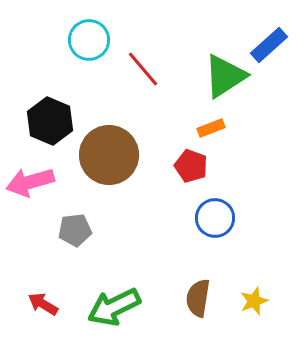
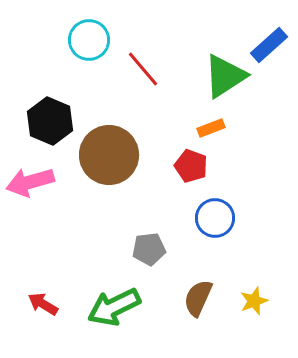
gray pentagon: moved 74 px right, 19 px down
brown semicircle: rotated 15 degrees clockwise
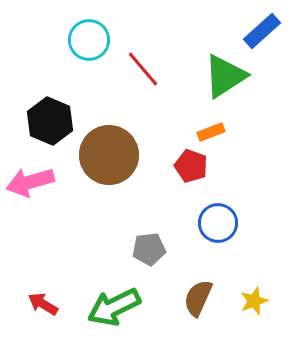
blue rectangle: moved 7 px left, 14 px up
orange rectangle: moved 4 px down
blue circle: moved 3 px right, 5 px down
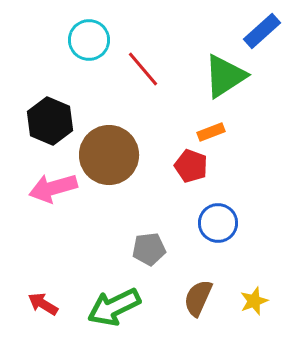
pink arrow: moved 23 px right, 6 px down
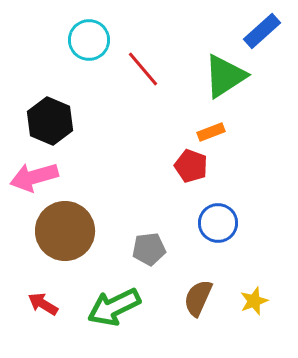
brown circle: moved 44 px left, 76 px down
pink arrow: moved 19 px left, 11 px up
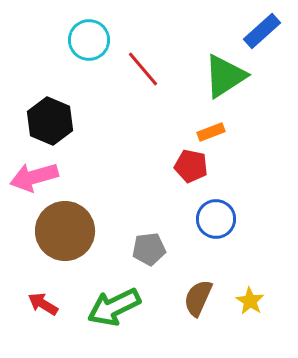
red pentagon: rotated 8 degrees counterclockwise
blue circle: moved 2 px left, 4 px up
yellow star: moved 4 px left; rotated 20 degrees counterclockwise
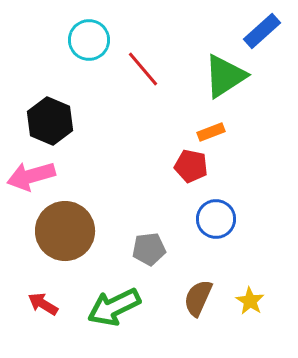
pink arrow: moved 3 px left, 1 px up
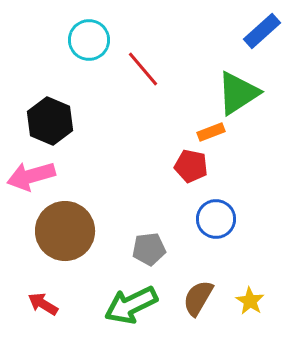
green triangle: moved 13 px right, 17 px down
brown semicircle: rotated 6 degrees clockwise
green arrow: moved 17 px right, 2 px up
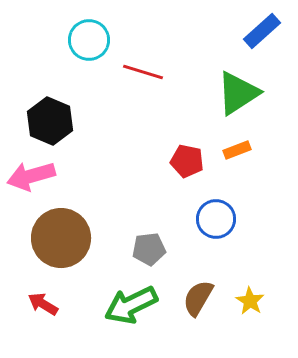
red line: moved 3 px down; rotated 33 degrees counterclockwise
orange rectangle: moved 26 px right, 18 px down
red pentagon: moved 4 px left, 5 px up
brown circle: moved 4 px left, 7 px down
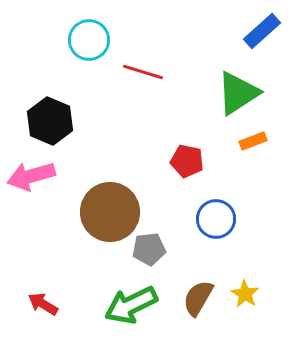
orange rectangle: moved 16 px right, 9 px up
brown circle: moved 49 px right, 26 px up
yellow star: moved 5 px left, 7 px up
